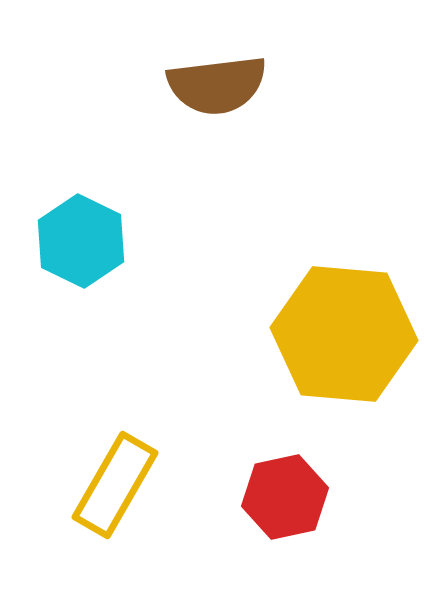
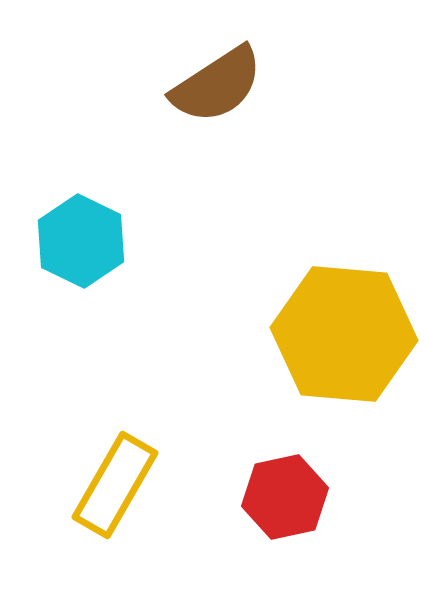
brown semicircle: rotated 26 degrees counterclockwise
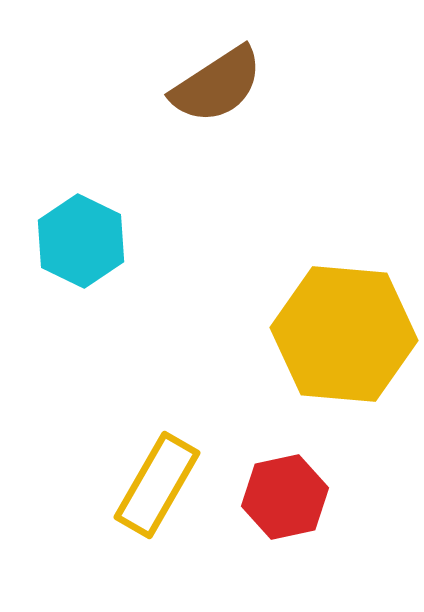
yellow rectangle: moved 42 px right
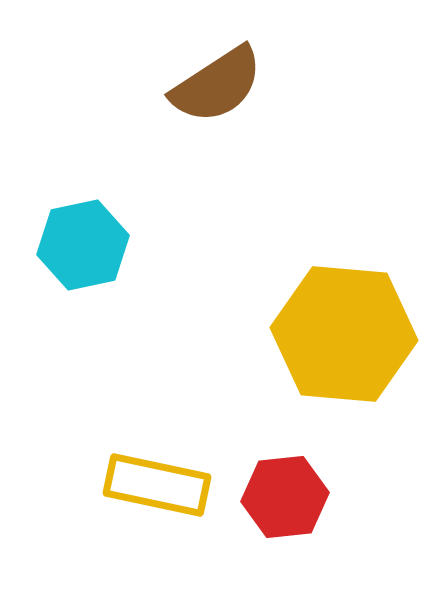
cyan hexagon: moved 2 px right, 4 px down; rotated 22 degrees clockwise
yellow rectangle: rotated 72 degrees clockwise
red hexagon: rotated 6 degrees clockwise
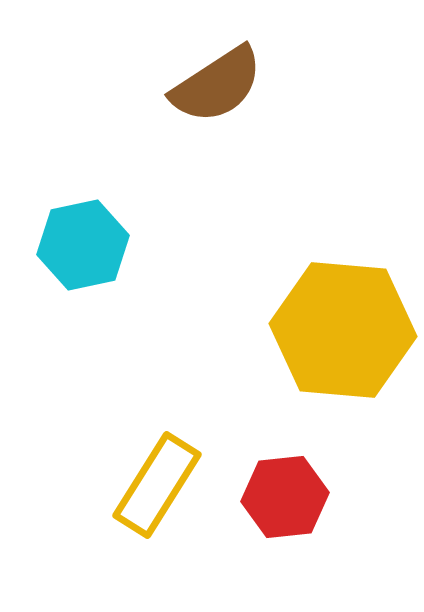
yellow hexagon: moved 1 px left, 4 px up
yellow rectangle: rotated 70 degrees counterclockwise
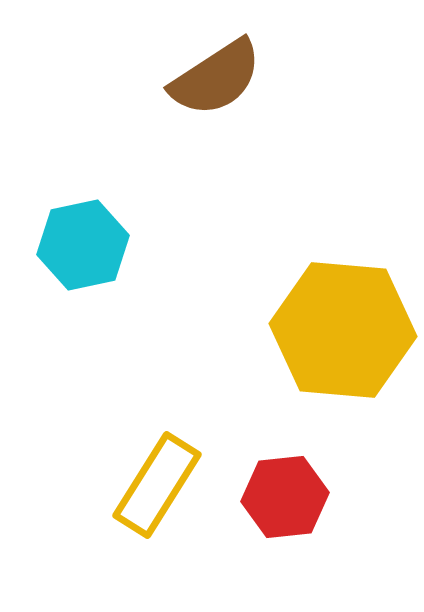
brown semicircle: moved 1 px left, 7 px up
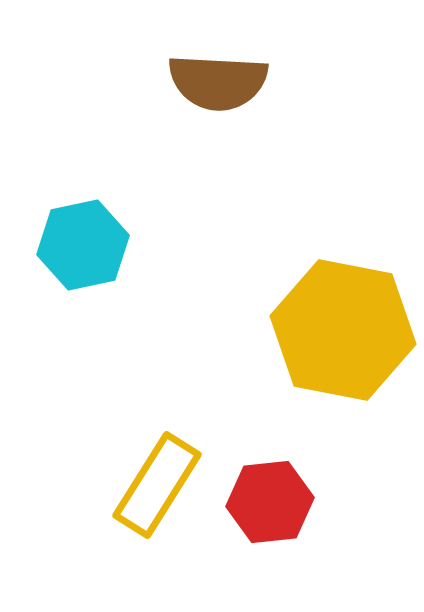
brown semicircle: moved 2 px right, 4 px down; rotated 36 degrees clockwise
yellow hexagon: rotated 6 degrees clockwise
red hexagon: moved 15 px left, 5 px down
